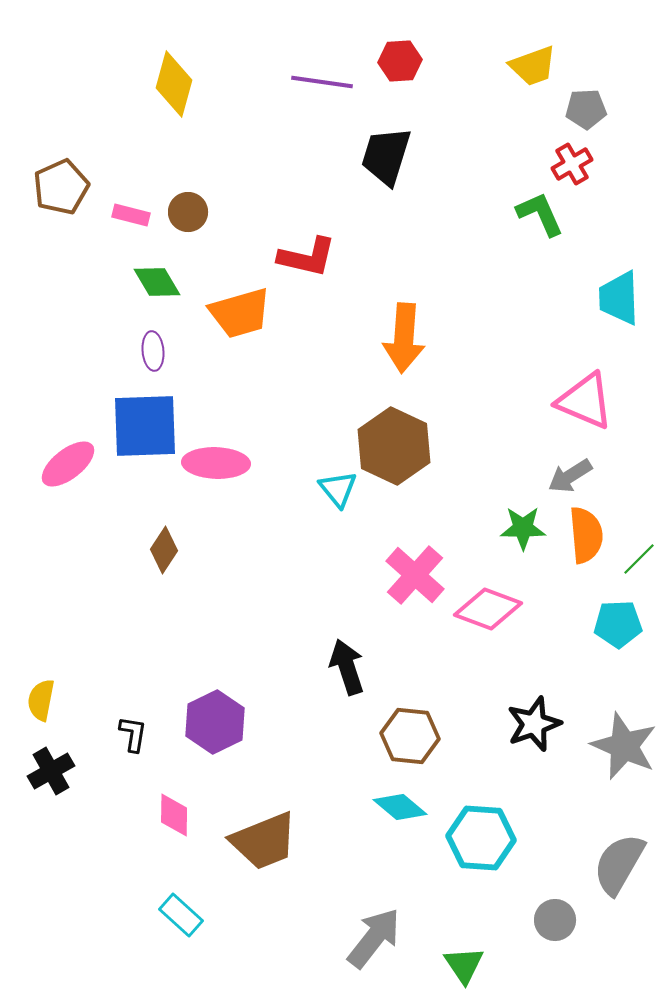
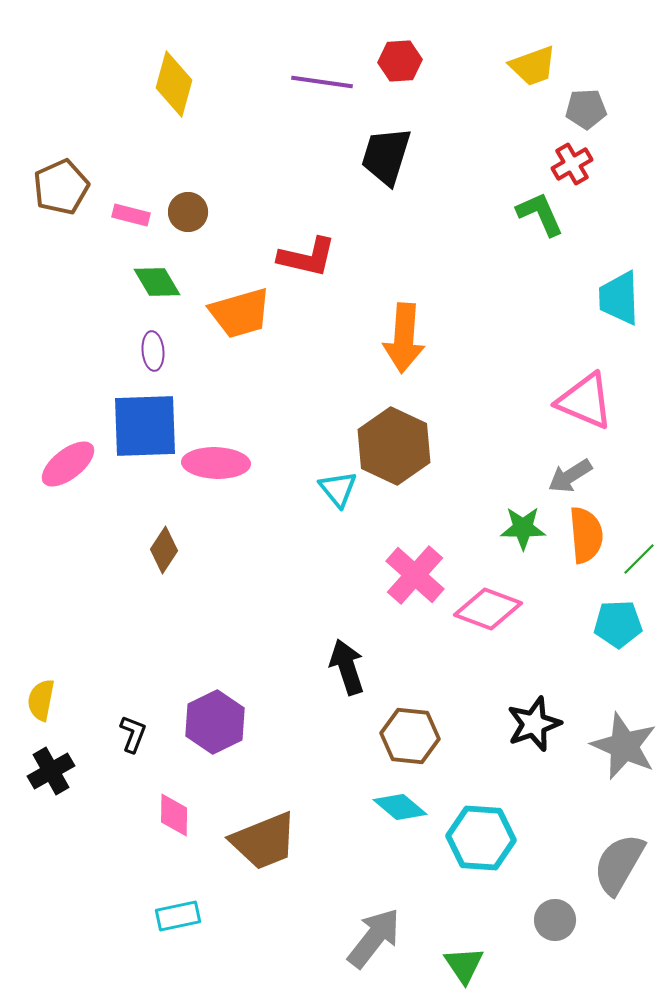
black L-shape at (133, 734): rotated 12 degrees clockwise
cyan rectangle at (181, 915): moved 3 px left, 1 px down; rotated 54 degrees counterclockwise
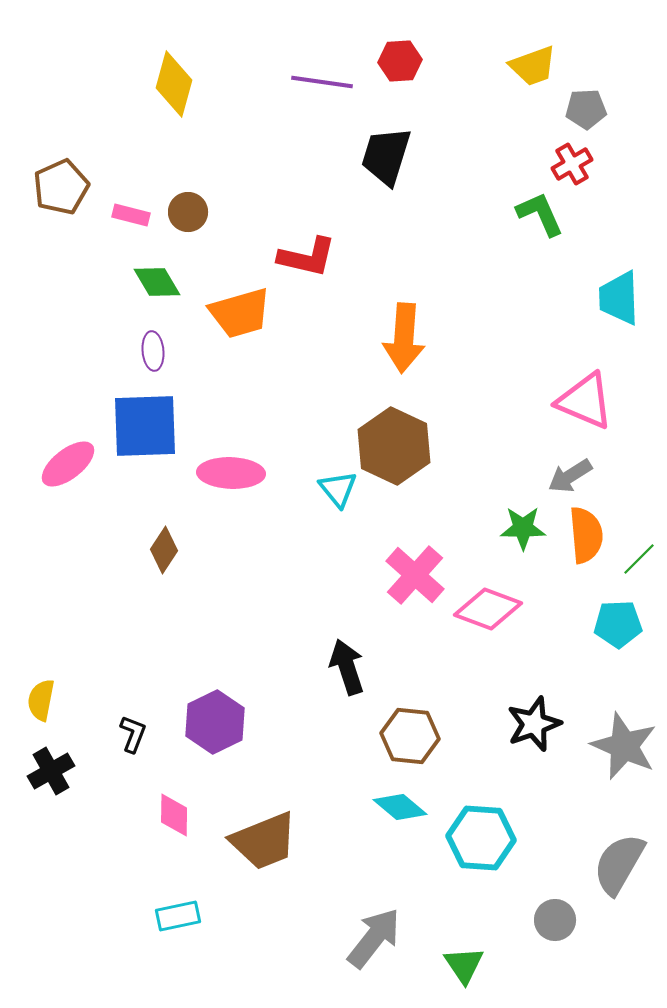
pink ellipse at (216, 463): moved 15 px right, 10 px down
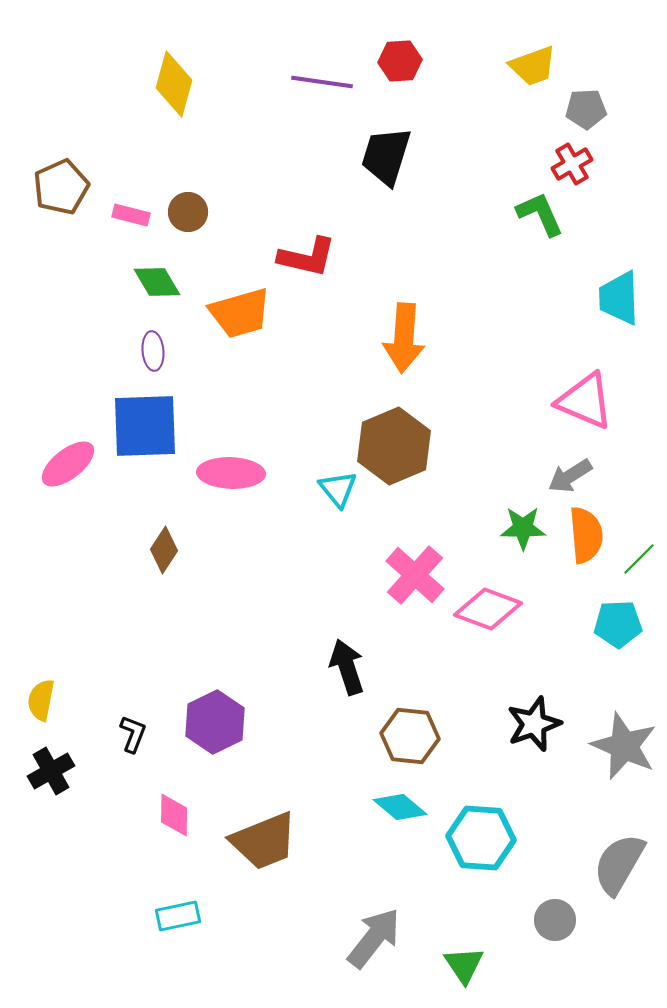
brown hexagon at (394, 446): rotated 12 degrees clockwise
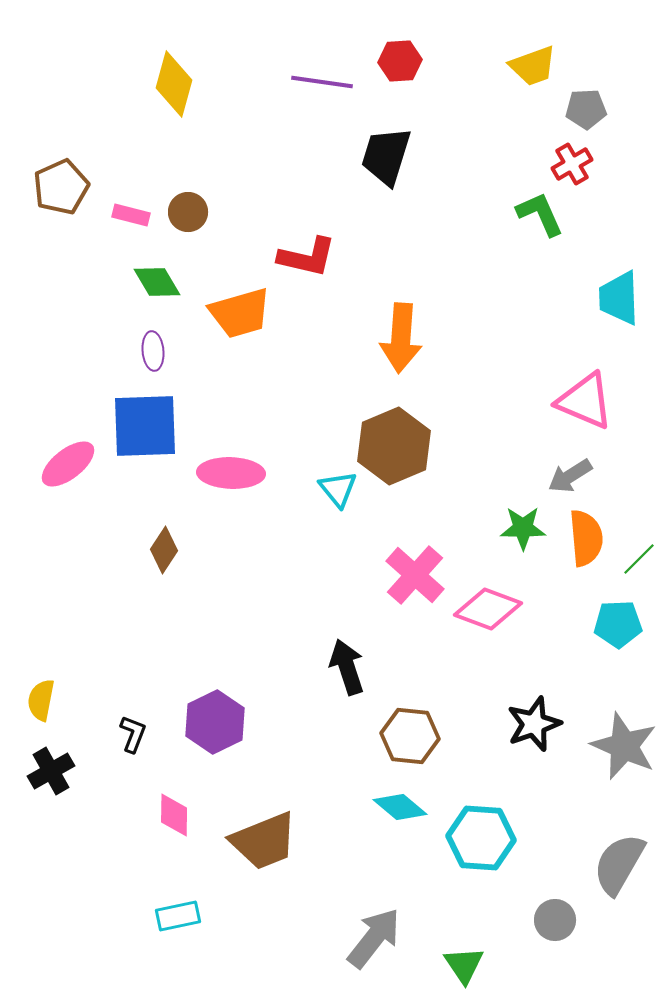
orange arrow at (404, 338): moved 3 px left
orange semicircle at (586, 535): moved 3 px down
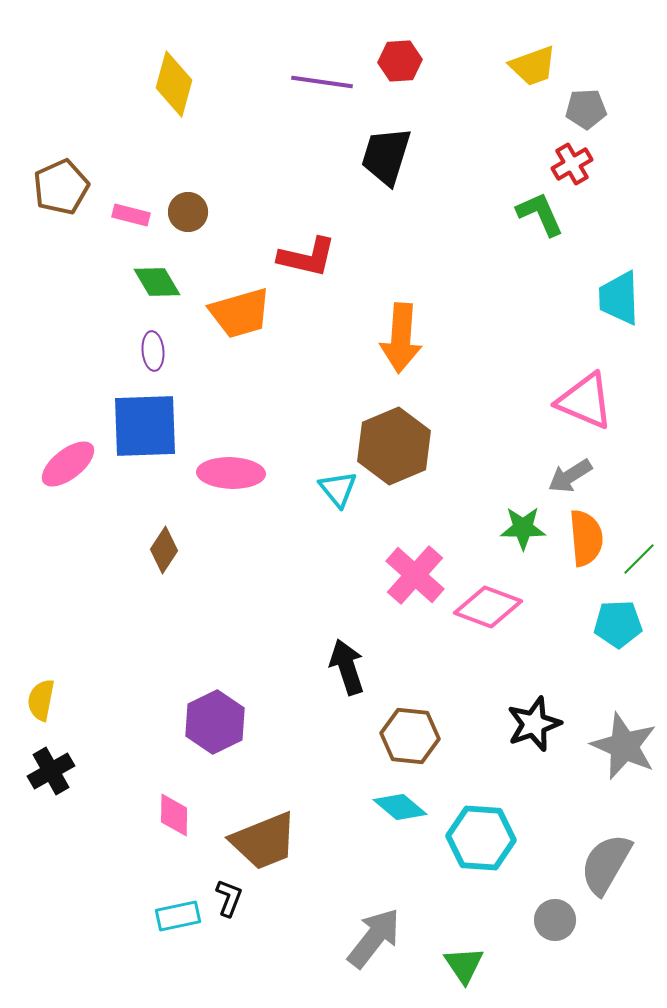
pink diamond at (488, 609): moved 2 px up
black L-shape at (133, 734): moved 96 px right, 164 px down
gray semicircle at (619, 864): moved 13 px left
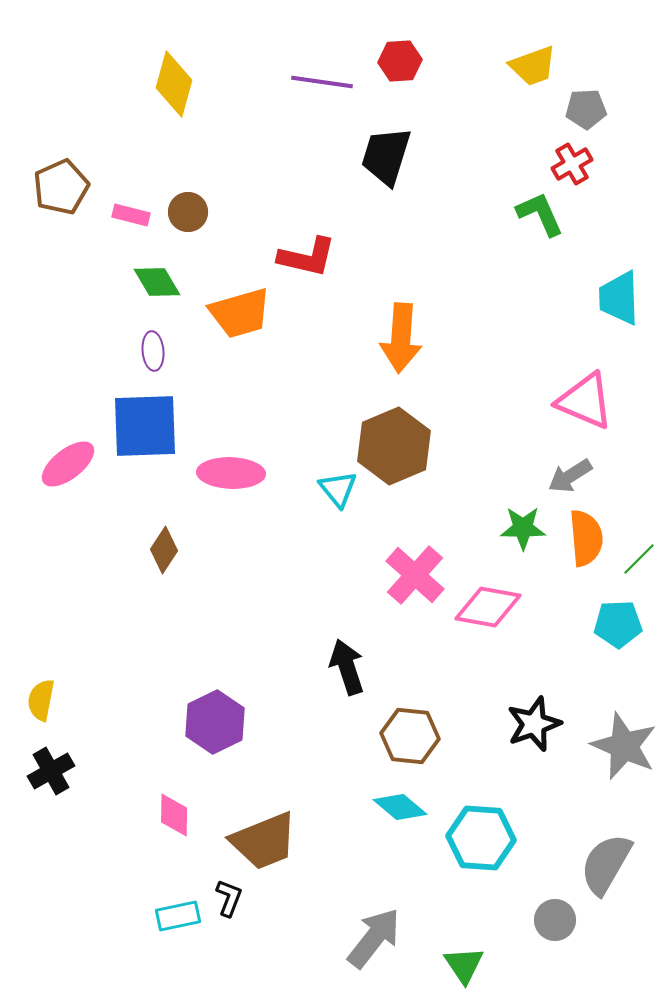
pink diamond at (488, 607): rotated 10 degrees counterclockwise
